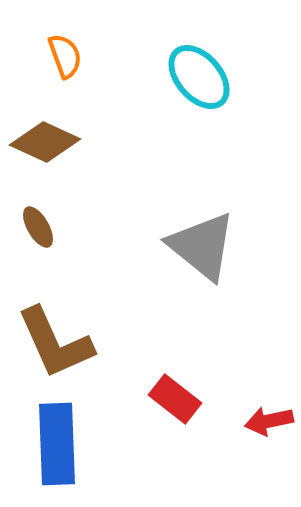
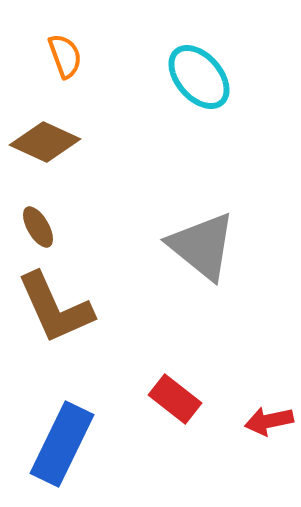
brown L-shape: moved 35 px up
blue rectangle: moved 5 px right; rotated 28 degrees clockwise
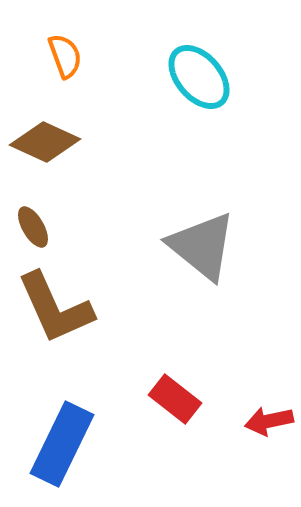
brown ellipse: moved 5 px left
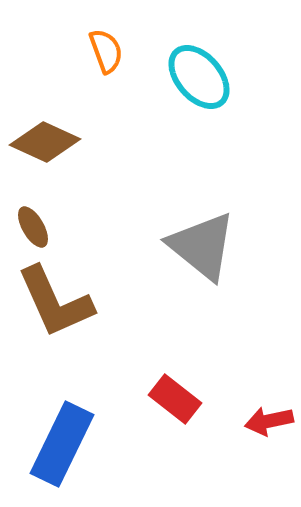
orange semicircle: moved 41 px right, 5 px up
brown L-shape: moved 6 px up
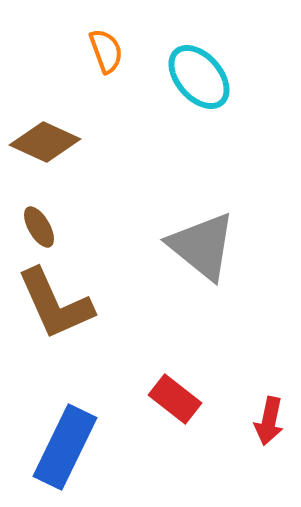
brown ellipse: moved 6 px right
brown L-shape: moved 2 px down
red arrow: rotated 66 degrees counterclockwise
blue rectangle: moved 3 px right, 3 px down
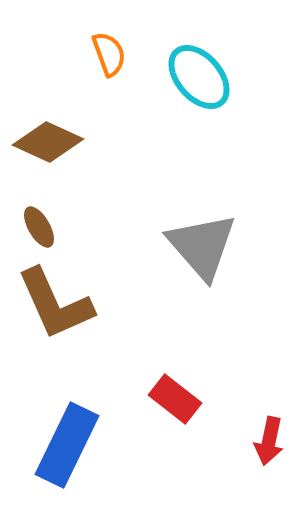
orange semicircle: moved 3 px right, 3 px down
brown diamond: moved 3 px right
gray triangle: rotated 10 degrees clockwise
red arrow: moved 20 px down
blue rectangle: moved 2 px right, 2 px up
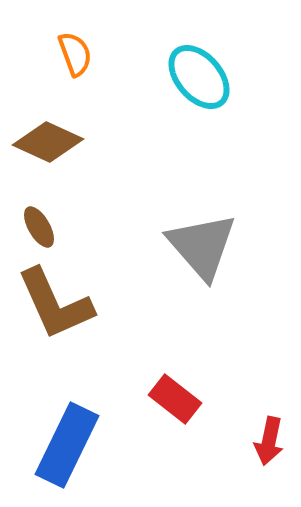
orange semicircle: moved 34 px left
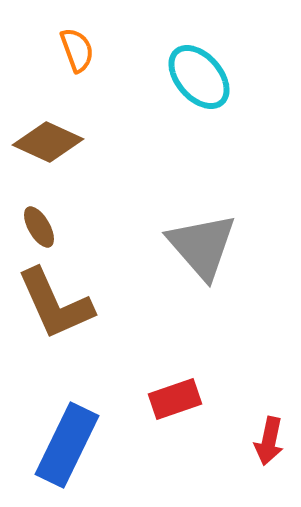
orange semicircle: moved 2 px right, 4 px up
red rectangle: rotated 57 degrees counterclockwise
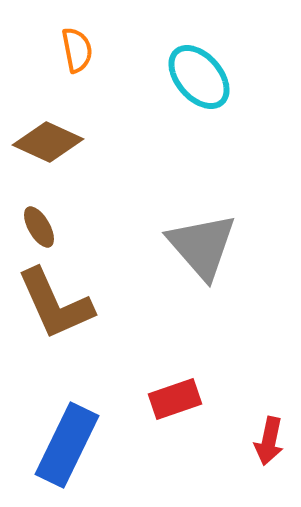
orange semicircle: rotated 9 degrees clockwise
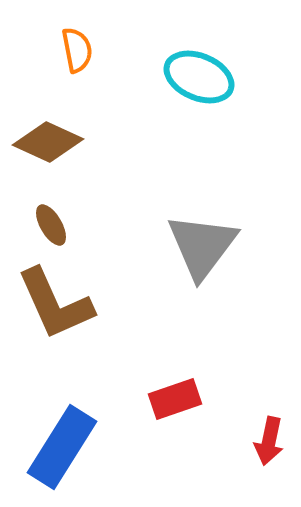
cyan ellipse: rotated 26 degrees counterclockwise
brown ellipse: moved 12 px right, 2 px up
gray triangle: rotated 18 degrees clockwise
blue rectangle: moved 5 px left, 2 px down; rotated 6 degrees clockwise
